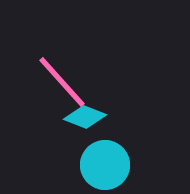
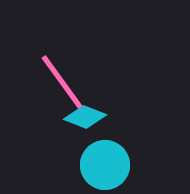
pink line: rotated 6 degrees clockwise
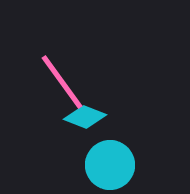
cyan circle: moved 5 px right
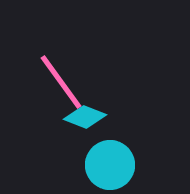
pink line: moved 1 px left
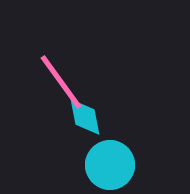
cyan diamond: rotated 57 degrees clockwise
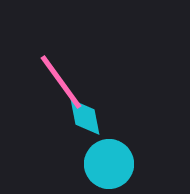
cyan circle: moved 1 px left, 1 px up
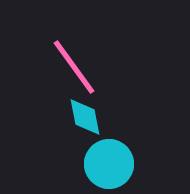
pink line: moved 13 px right, 15 px up
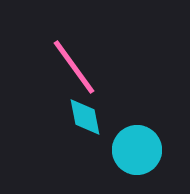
cyan circle: moved 28 px right, 14 px up
